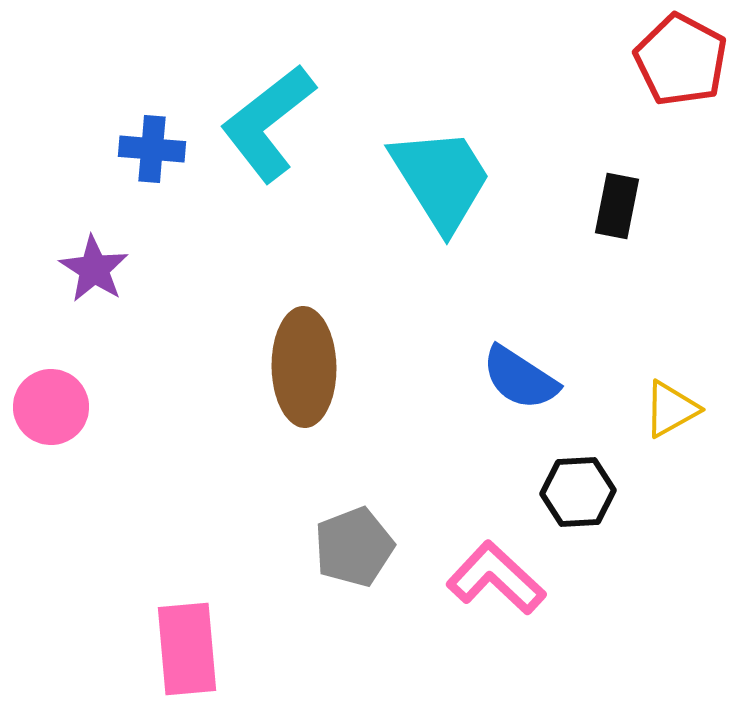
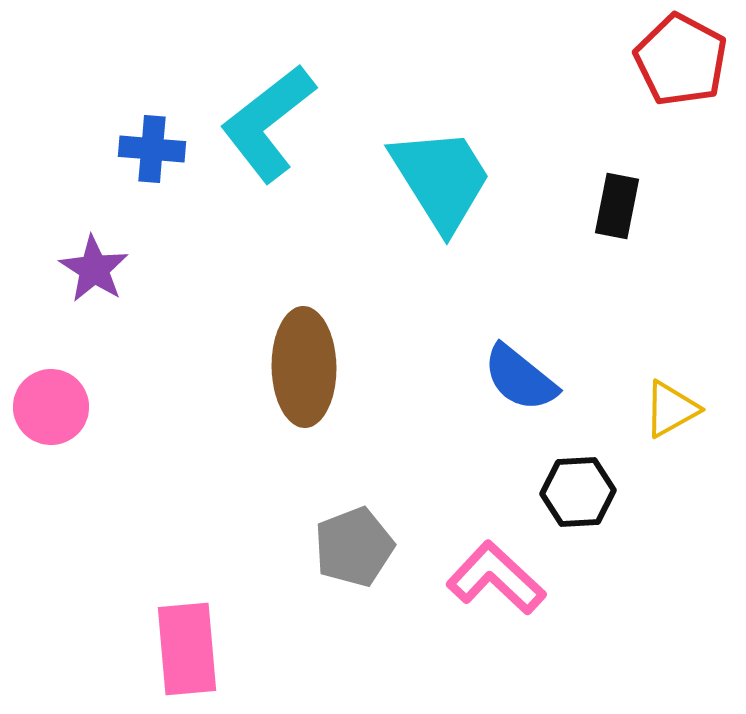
blue semicircle: rotated 6 degrees clockwise
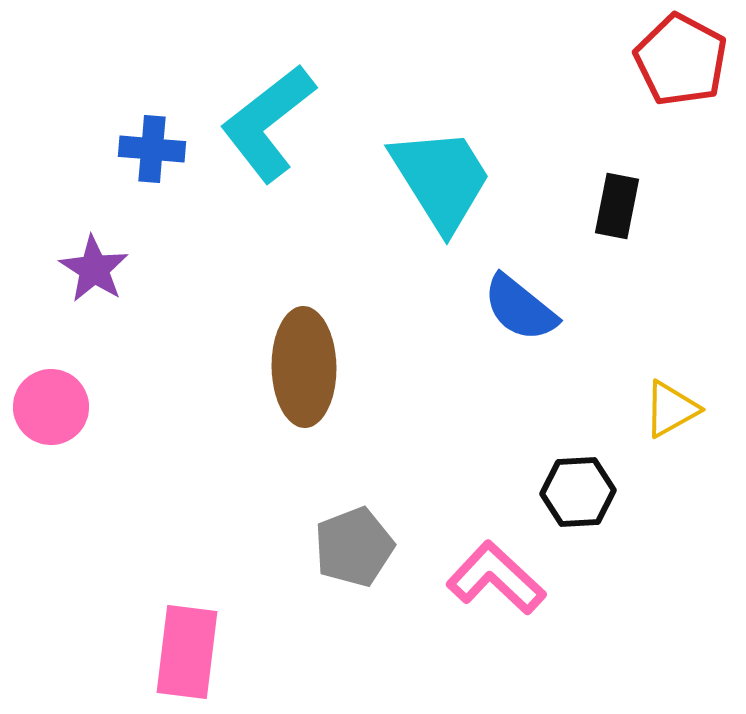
blue semicircle: moved 70 px up
pink rectangle: moved 3 px down; rotated 12 degrees clockwise
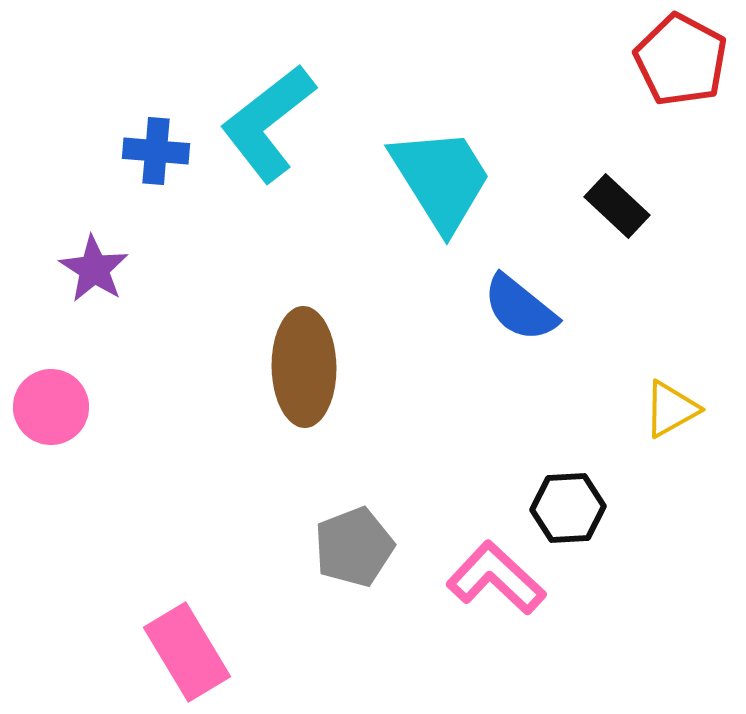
blue cross: moved 4 px right, 2 px down
black rectangle: rotated 58 degrees counterclockwise
black hexagon: moved 10 px left, 16 px down
pink rectangle: rotated 38 degrees counterclockwise
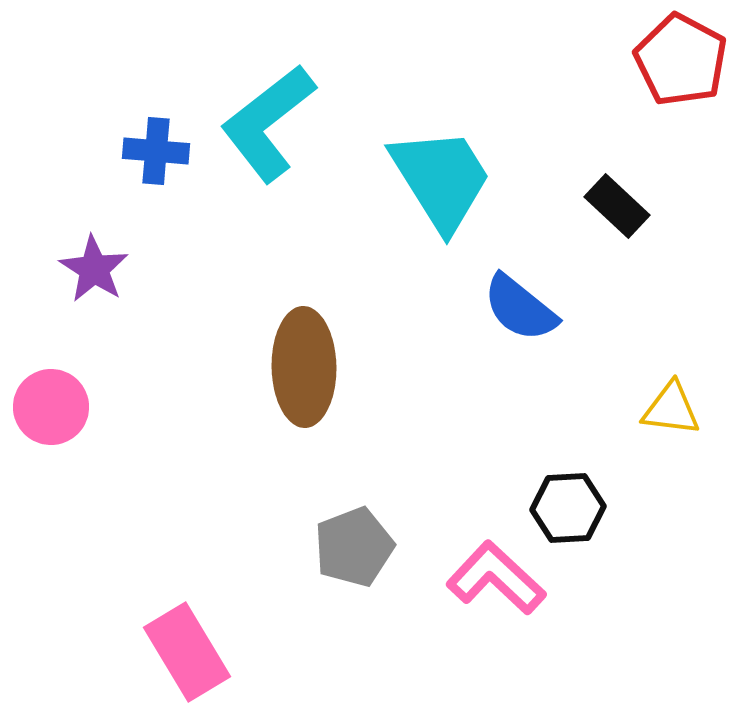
yellow triangle: rotated 36 degrees clockwise
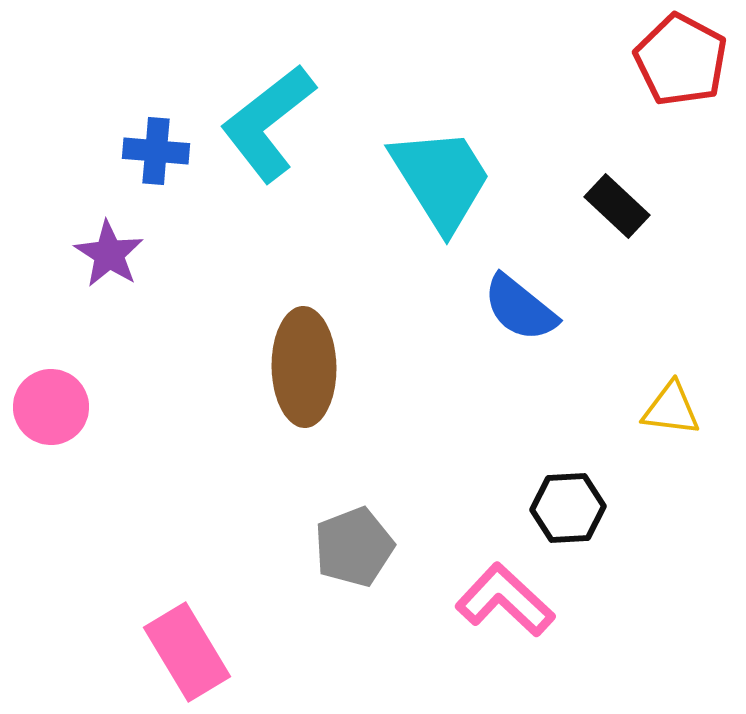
purple star: moved 15 px right, 15 px up
pink L-shape: moved 9 px right, 22 px down
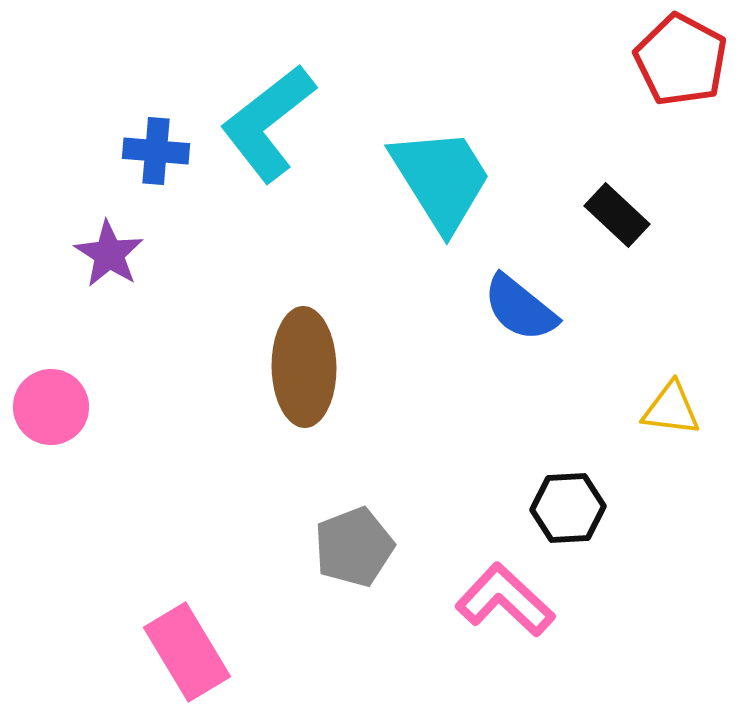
black rectangle: moved 9 px down
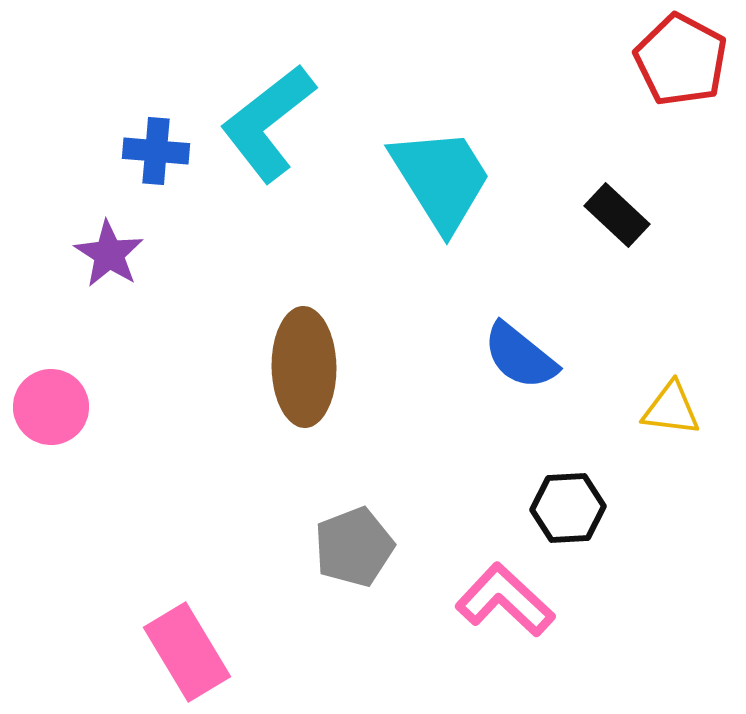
blue semicircle: moved 48 px down
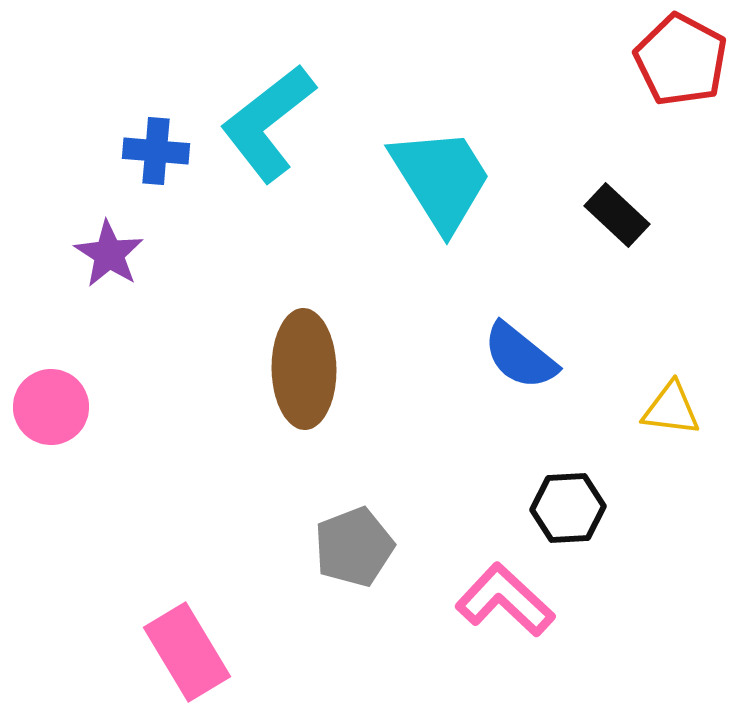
brown ellipse: moved 2 px down
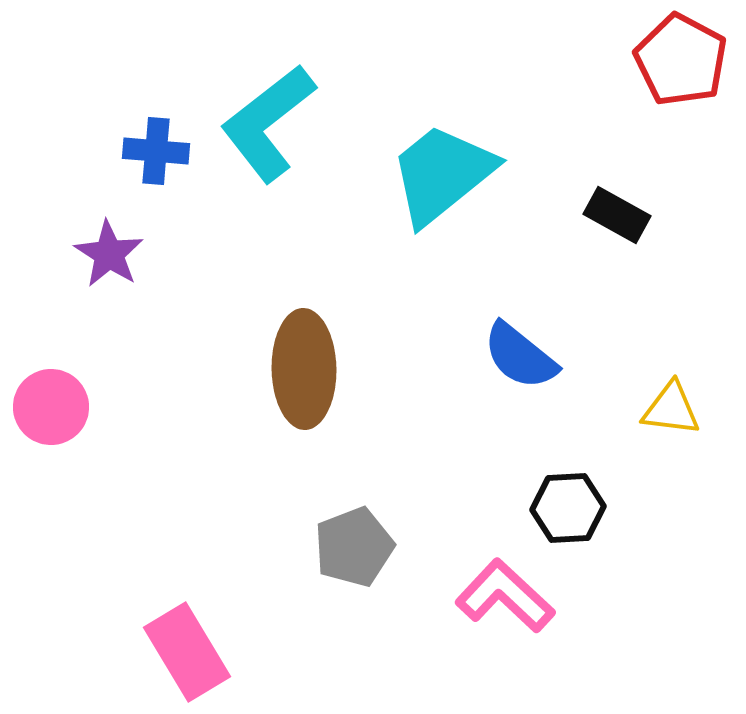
cyan trapezoid: moved 1 px right, 5 px up; rotated 97 degrees counterclockwise
black rectangle: rotated 14 degrees counterclockwise
pink L-shape: moved 4 px up
